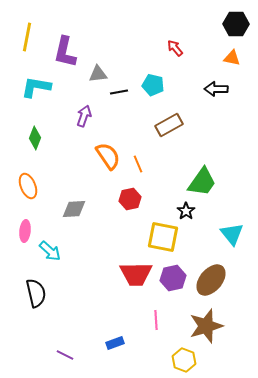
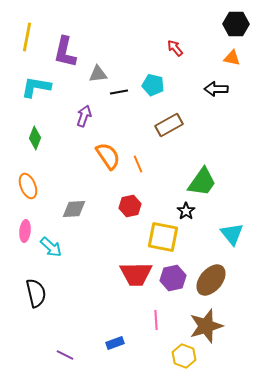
red hexagon: moved 7 px down
cyan arrow: moved 1 px right, 4 px up
yellow hexagon: moved 4 px up
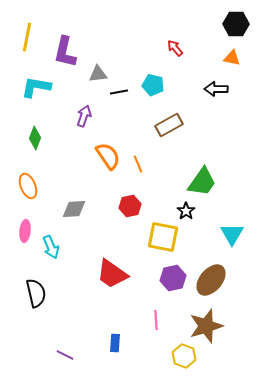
cyan triangle: rotated 10 degrees clockwise
cyan arrow: rotated 25 degrees clockwise
red trapezoid: moved 24 px left; rotated 36 degrees clockwise
blue rectangle: rotated 66 degrees counterclockwise
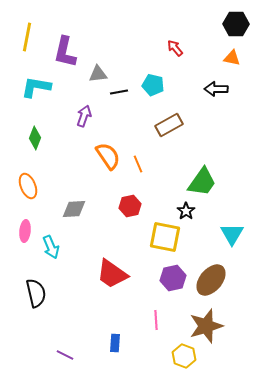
yellow square: moved 2 px right
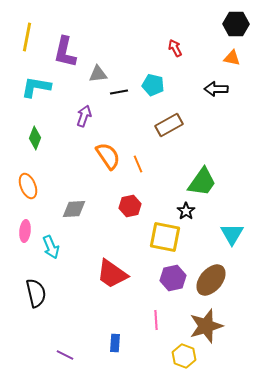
red arrow: rotated 12 degrees clockwise
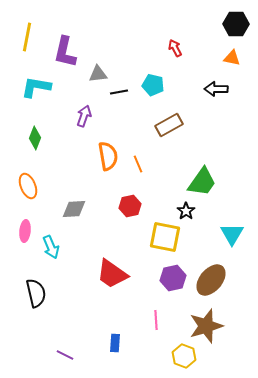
orange semicircle: rotated 24 degrees clockwise
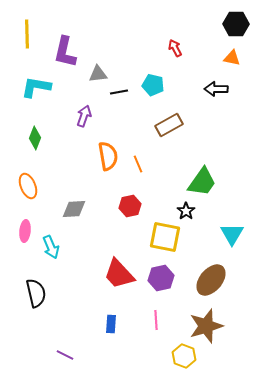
yellow line: moved 3 px up; rotated 12 degrees counterclockwise
red trapezoid: moved 7 px right; rotated 12 degrees clockwise
purple hexagon: moved 12 px left
blue rectangle: moved 4 px left, 19 px up
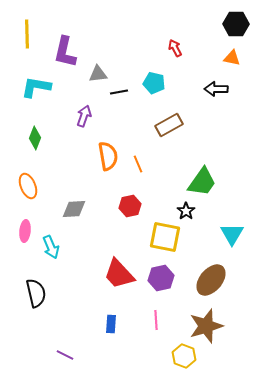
cyan pentagon: moved 1 px right, 2 px up
